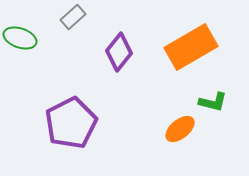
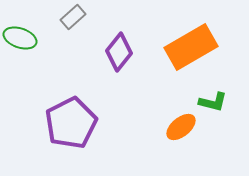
orange ellipse: moved 1 px right, 2 px up
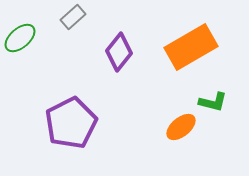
green ellipse: rotated 60 degrees counterclockwise
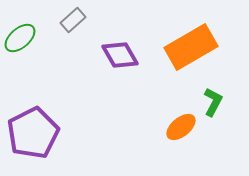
gray rectangle: moved 3 px down
purple diamond: moved 1 px right, 3 px down; rotated 69 degrees counterclockwise
green L-shape: rotated 76 degrees counterclockwise
purple pentagon: moved 38 px left, 10 px down
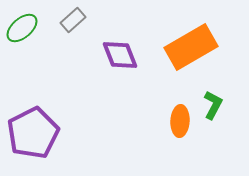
green ellipse: moved 2 px right, 10 px up
purple diamond: rotated 9 degrees clockwise
green L-shape: moved 3 px down
orange ellipse: moved 1 px left, 6 px up; rotated 48 degrees counterclockwise
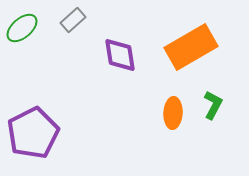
purple diamond: rotated 12 degrees clockwise
orange ellipse: moved 7 px left, 8 px up
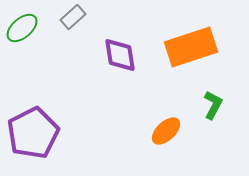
gray rectangle: moved 3 px up
orange rectangle: rotated 12 degrees clockwise
orange ellipse: moved 7 px left, 18 px down; rotated 44 degrees clockwise
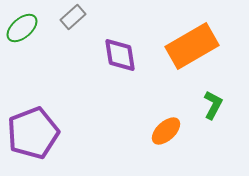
orange rectangle: moved 1 px right, 1 px up; rotated 12 degrees counterclockwise
purple pentagon: rotated 6 degrees clockwise
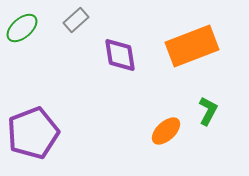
gray rectangle: moved 3 px right, 3 px down
orange rectangle: rotated 9 degrees clockwise
green L-shape: moved 5 px left, 6 px down
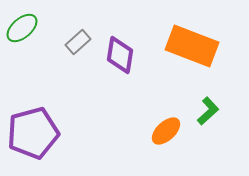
gray rectangle: moved 2 px right, 22 px down
orange rectangle: rotated 42 degrees clockwise
purple diamond: rotated 18 degrees clockwise
green L-shape: rotated 20 degrees clockwise
purple pentagon: rotated 6 degrees clockwise
